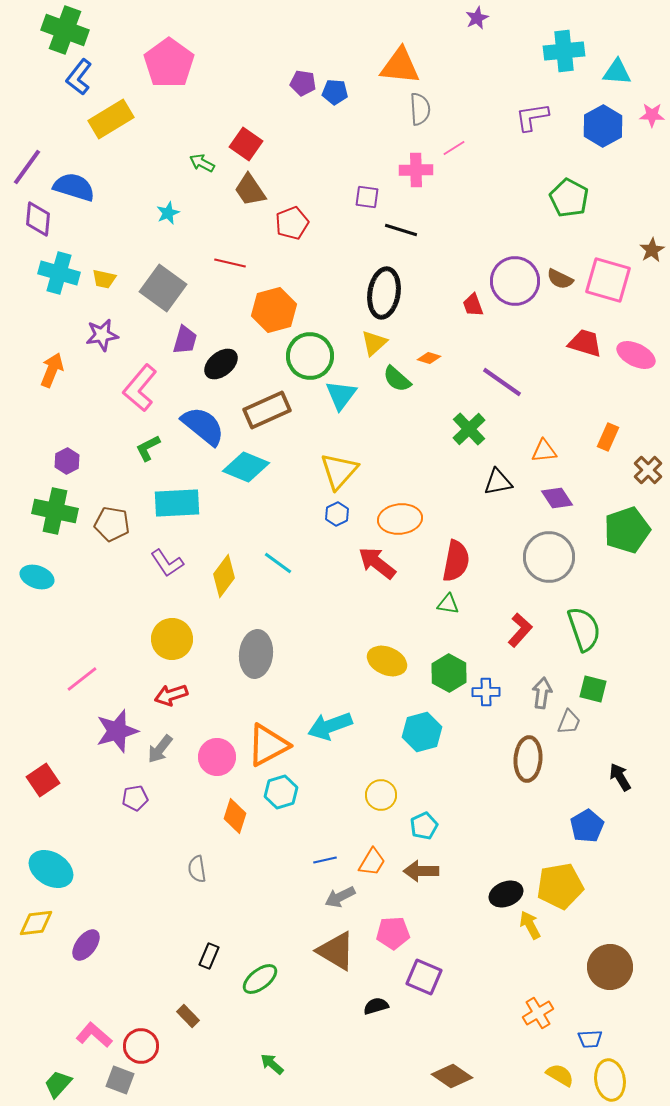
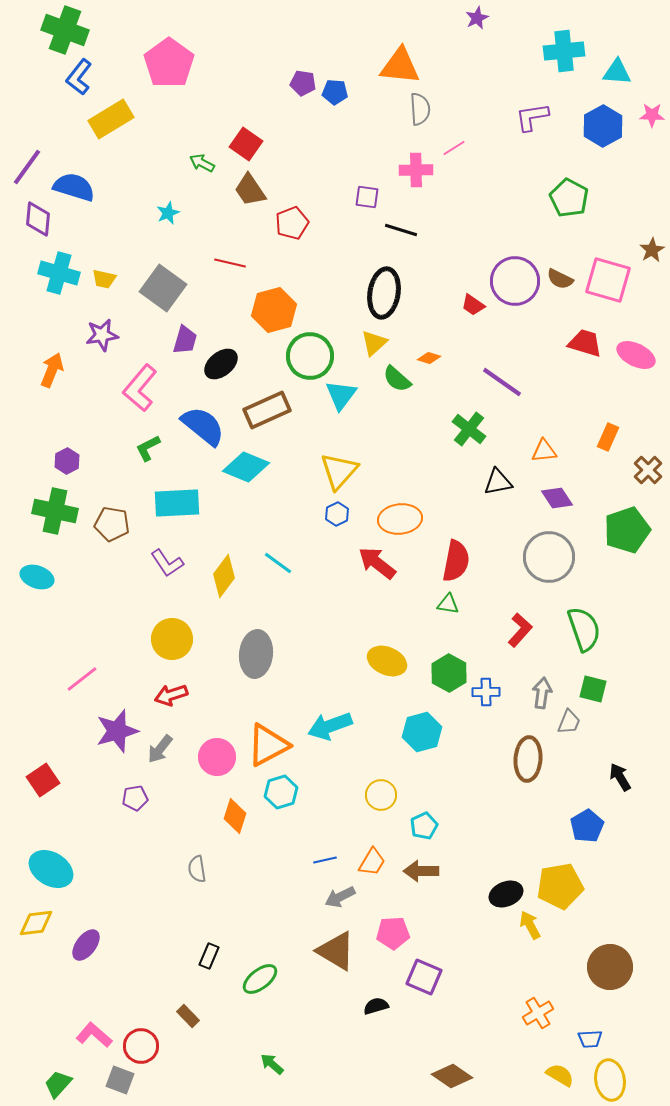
red trapezoid at (473, 305): rotated 35 degrees counterclockwise
green cross at (469, 429): rotated 8 degrees counterclockwise
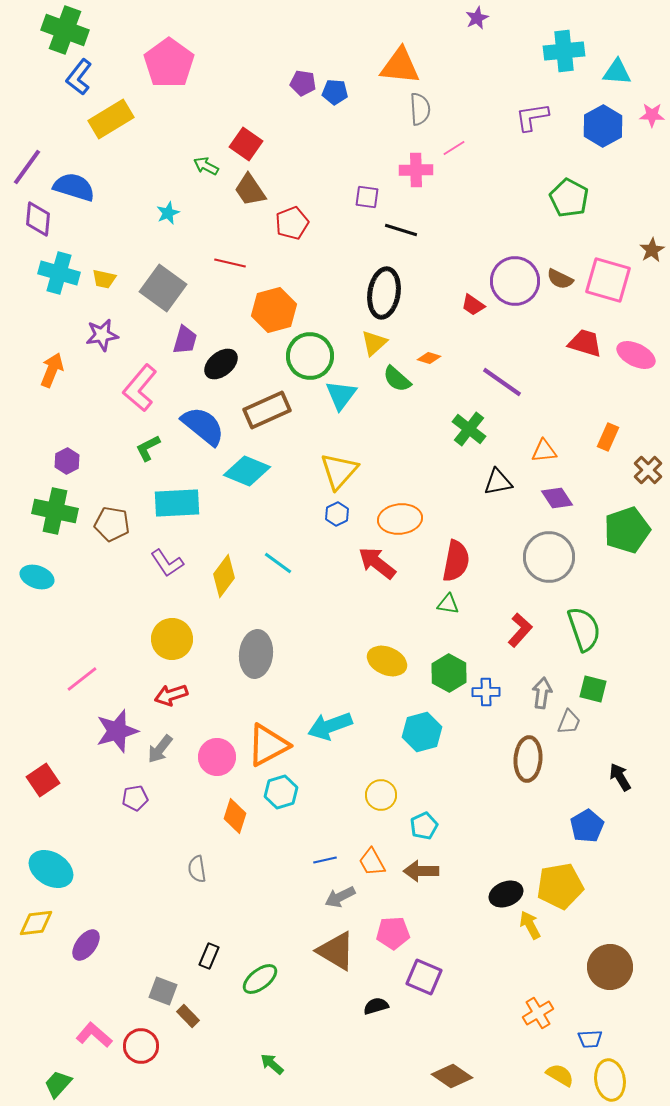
green arrow at (202, 163): moved 4 px right, 3 px down
cyan diamond at (246, 467): moved 1 px right, 4 px down
orange trapezoid at (372, 862): rotated 120 degrees clockwise
gray square at (120, 1080): moved 43 px right, 89 px up
